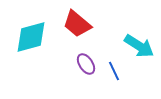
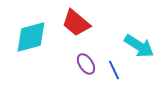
red trapezoid: moved 1 px left, 1 px up
blue line: moved 1 px up
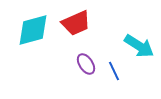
red trapezoid: rotated 64 degrees counterclockwise
cyan diamond: moved 2 px right, 7 px up
blue line: moved 1 px down
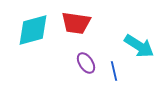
red trapezoid: rotated 32 degrees clockwise
purple ellipse: moved 1 px up
blue line: rotated 12 degrees clockwise
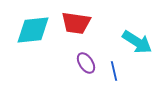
cyan diamond: rotated 9 degrees clockwise
cyan arrow: moved 2 px left, 4 px up
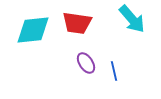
red trapezoid: moved 1 px right
cyan arrow: moved 5 px left, 23 px up; rotated 16 degrees clockwise
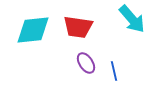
red trapezoid: moved 1 px right, 4 px down
